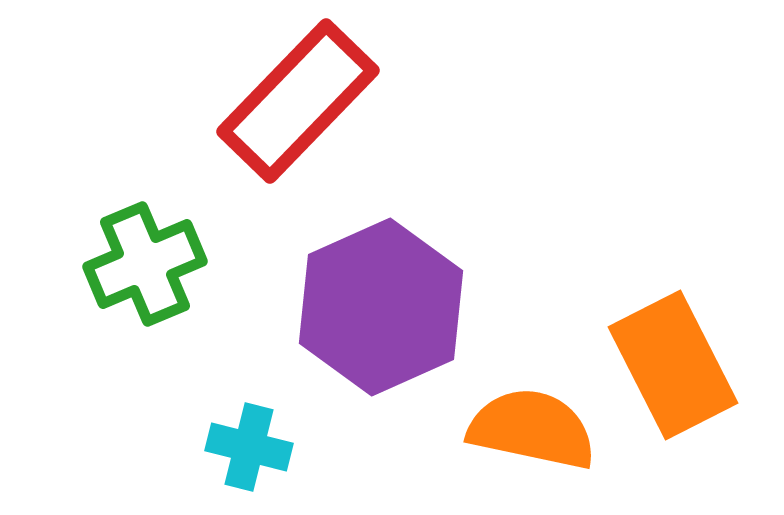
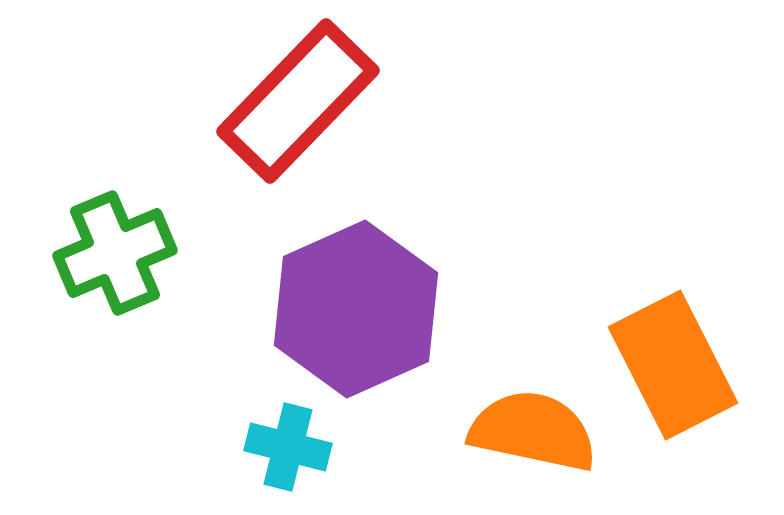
green cross: moved 30 px left, 11 px up
purple hexagon: moved 25 px left, 2 px down
orange semicircle: moved 1 px right, 2 px down
cyan cross: moved 39 px right
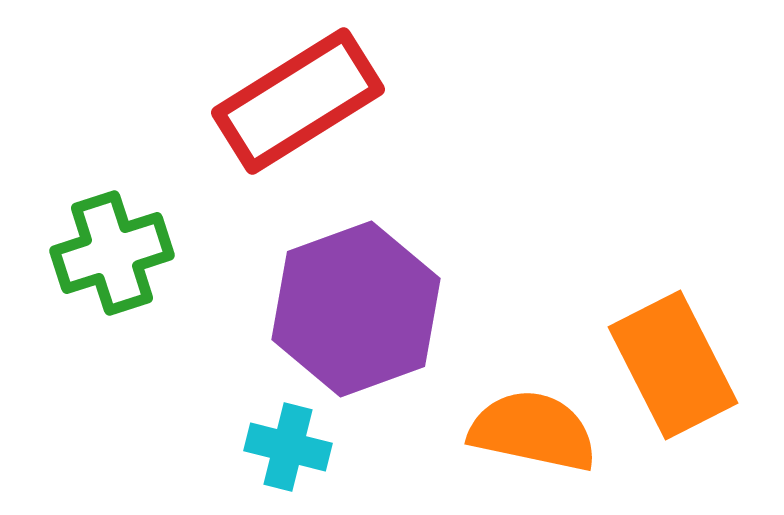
red rectangle: rotated 14 degrees clockwise
green cross: moved 3 px left; rotated 5 degrees clockwise
purple hexagon: rotated 4 degrees clockwise
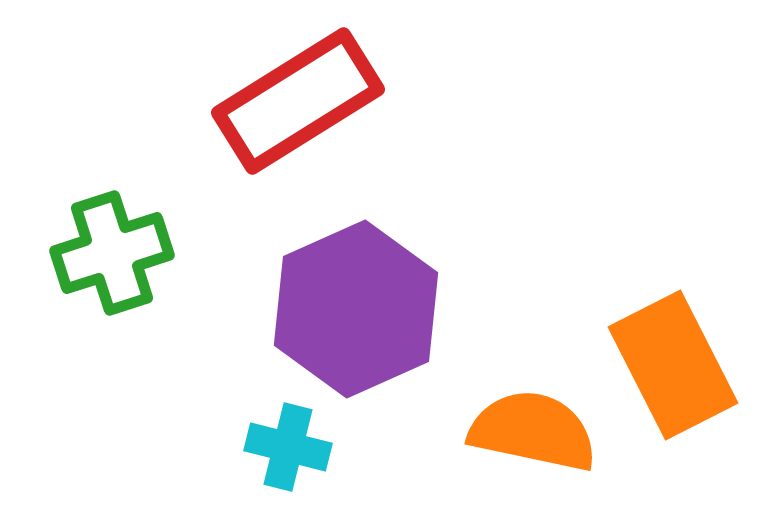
purple hexagon: rotated 4 degrees counterclockwise
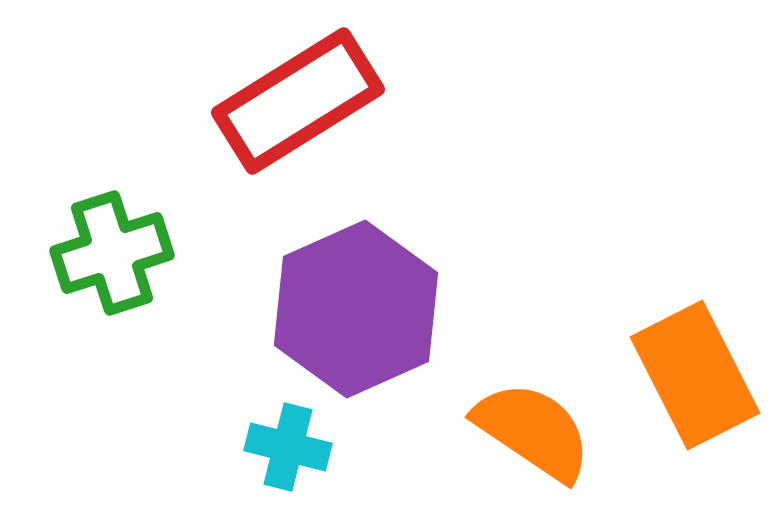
orange rectangle: moved 22 px right, 10 px down
orange semicircle: rotated 22 degrees clockwise
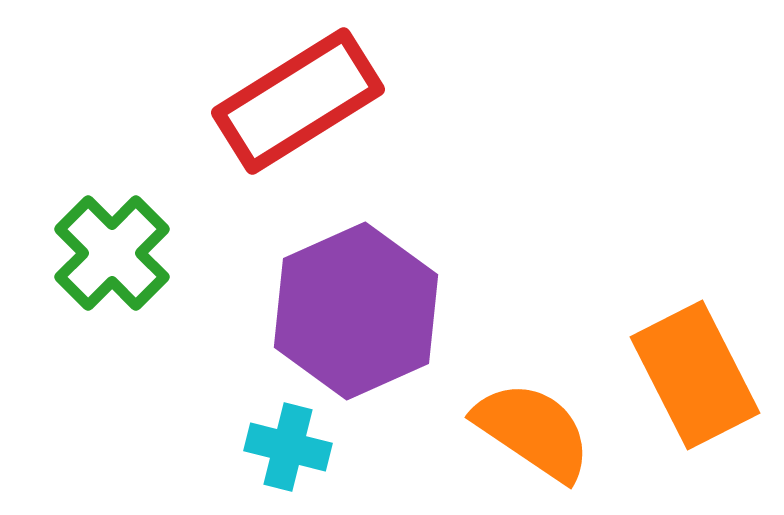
green cross: rotated 27 degrees counterclockwise
purple hexagon: moved 2 px down
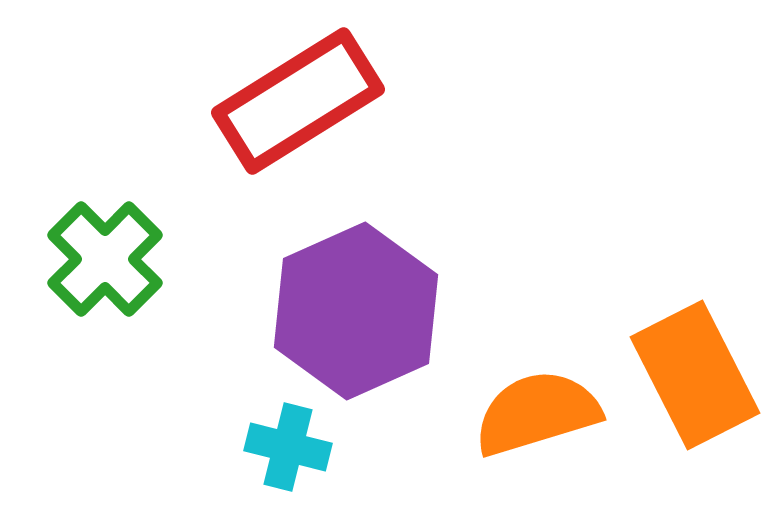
green cross: moved 7 px left, 6 px down
orange semicircle: moved 4 px right, 18 px up; rotated 51 degrees counterclockwise
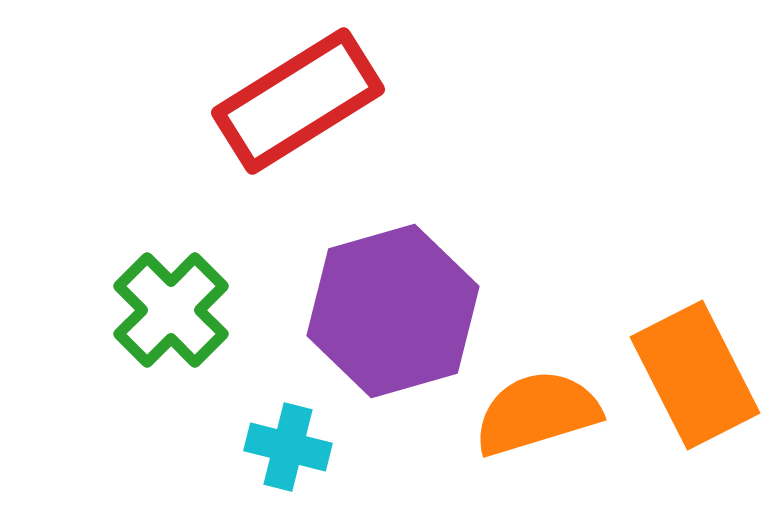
green cross: moved 66 px right, 51 px down
purple hexagon: moved 37 px right; rotated 8 degrees clockwise
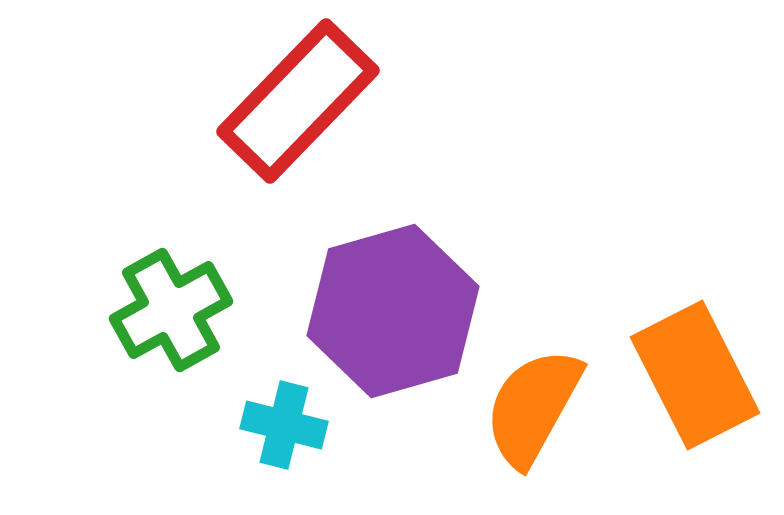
red rectangle: rotated 14 degrees counterclockwise
green cross: rotated 16 degrees clockwise
orange semicircle: moved 4 px left, 6 px up; rotated 44 degrees counterclockwise
cyan cross: moved 4 px left, 22 px up
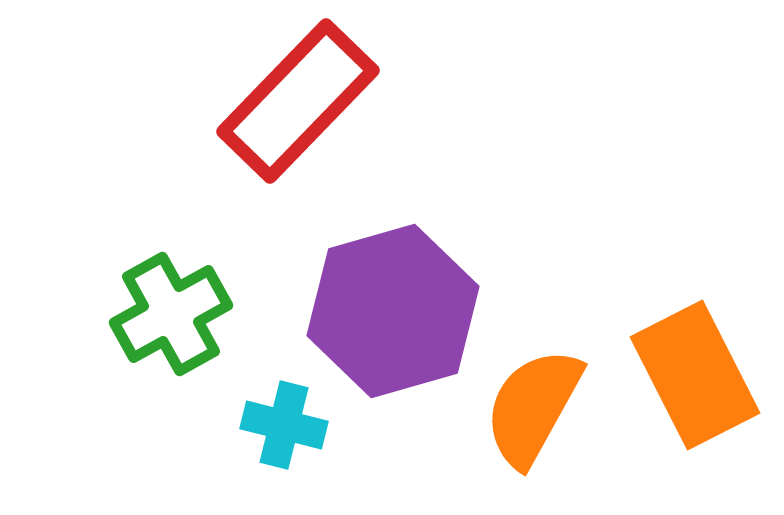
green cross: moved 4 px down
